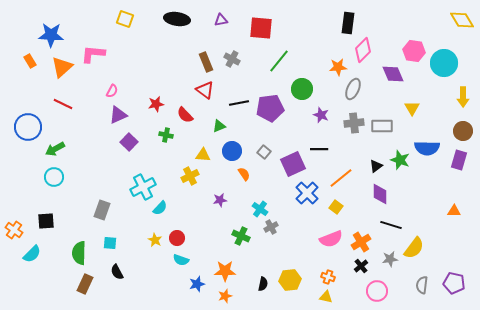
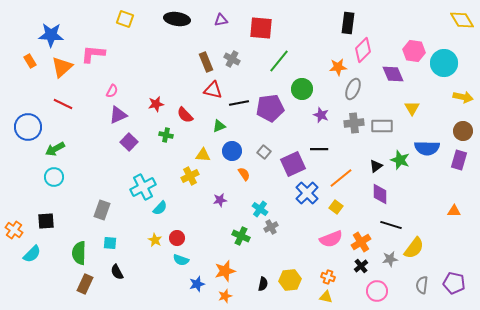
red triangle at (205, 90): moved 8 px right; rotated 24 degrees counterclockwise
yellow arrow at (463, 97): rotated 78 degrees counterclockwise
orange star at (225, 271): rotated 15 degrees counterclockwise
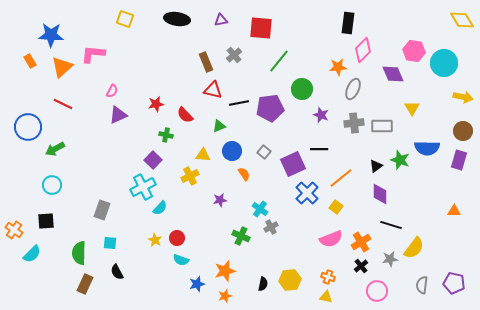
gray cross at (232, 59): moved 2 px right, 4 px up; rotated 21 degrees clockwise
purple square at (129, 142): moved 24 px right, 18 px down
cyan circle at (54, 177): moved 2 px left, 8 px down
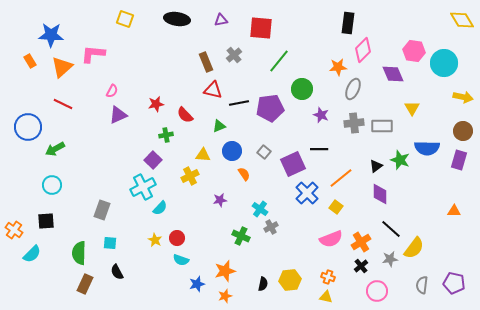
green cross at (166, 135): rotated 24 degrees counterclockwise
black line at (391, 225): moved 4 px down; rotated 25 degrees clockwise
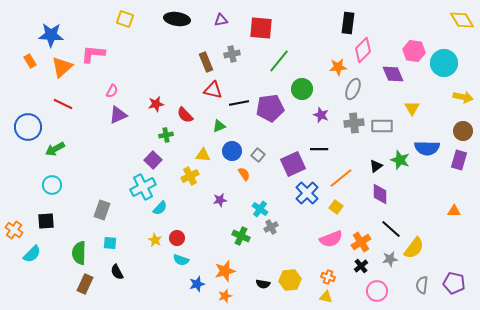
gray cross at (234, 55): moved 2 px left, 1 px up; rotated 28 degrees clockwise
gray square at (264, 152): moved 6 px left, 3 px down
black semicircle at (263, 284): rotated 88 degrees clockwise
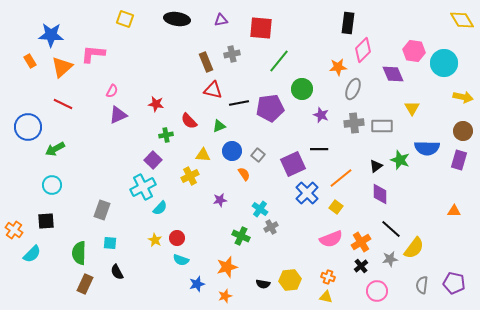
red star at (156, 104): rotated 21 degrees clockwise
red semicircle at (185, 115): moved 4 px right, 6 px down
orange star at (225, 271): moved 2 px right, 4 px up
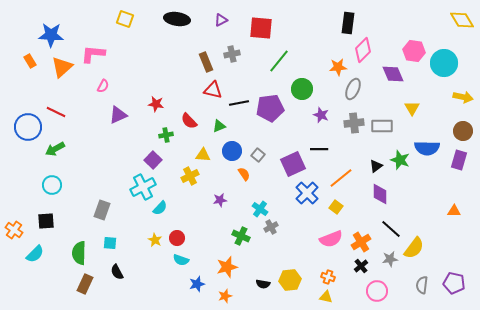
purple triangle at (221, 20): rotated 16 degrees counterclockwise
pink semicircle at (112, 91): moved 9 px left, 5 px up
red line at (63, 104): moved 7 px left, 8 px down
cyan semicircle at (32, 254): moved 3 px right
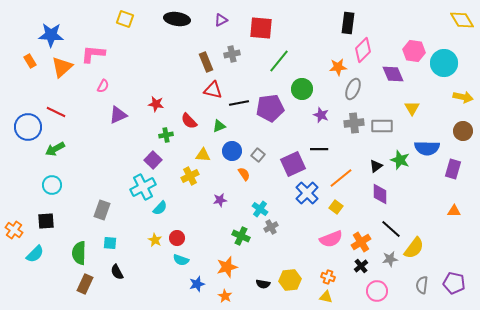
purple rectangle at (459, 160): moved 6 px left, 9 px down
orange star at (225, 296): rotated 24 degrees counterclockwise
